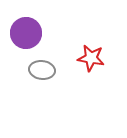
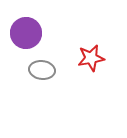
red star: rotated 20 degrees counterclockwise
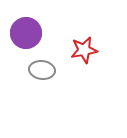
red star: moved 7 px left, 8 px up
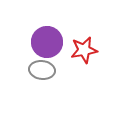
purple circle: moved 21 px right, 9 px down
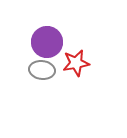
red star: moved 8 px left, 13 px down
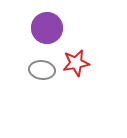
purple circle: moved 14 px up
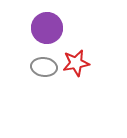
gray ellipse: moved 2 px right, 3 px up
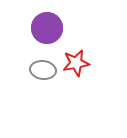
gray ellipse: moved 1 px left, 3 px down
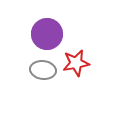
purple circle: moved 6 px down
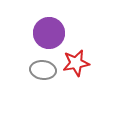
purple circle: moved 2 px right, 1 px up
